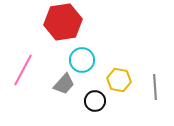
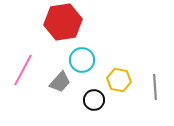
gray trapezoid: moved 4 px left, 2 px up
black circle: moved 1 px left, 1 px up
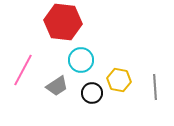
red hexagon: rotated 15 degrees clockwise
cyan circle: moved 1 px left
gray trapezoid: moved 3 px left, 4 px down; rotated 15 degrees clockwise
black circle: moved 2 px left, 7 px up
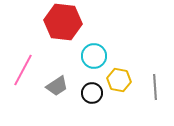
cyan circle: moved 13 px right, 4 px up
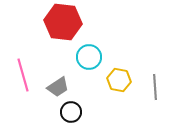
cyan circle: moved 5 px left, 1 px down
pink line: moved 5 px down; rotated 44 degrees counterclockwise
gray trapezoid: moved 1 px right, 1 px down
black circle: moved 21 px left, 19 px down
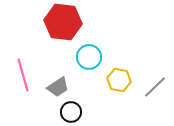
gray line: rotated 50 degrees clockwise
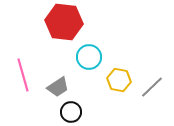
red hexagon: moved 1 px right
gray line: moved 3 px left
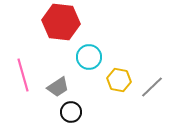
red hexagon: moved 3 px left
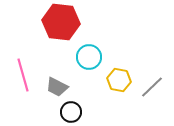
gray trapezoid: moved 1 px left; rotated 60 degrees clockwise
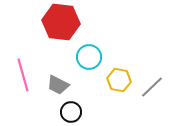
gray trapezoid: moved 1 px right, 2 px up
